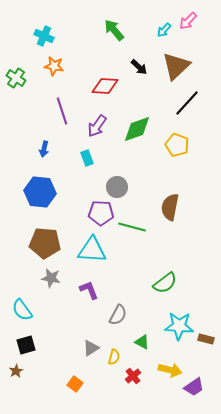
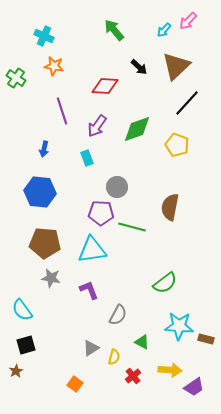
cyan triangle: rotated 12 degrees counterclockwise
yellow arrow: rotated 10 degrees counterclockwise
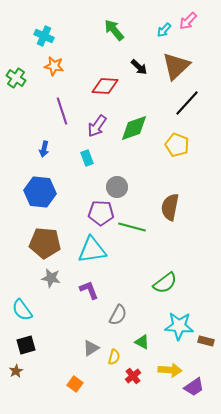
green diamond: moved 3 px left, 1 px up
brown rectangle: moved 2 px down
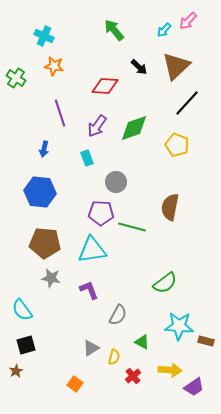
purple line: moved 2 px left, 2 px down
gray circle: moved 1 px left, 5 px up
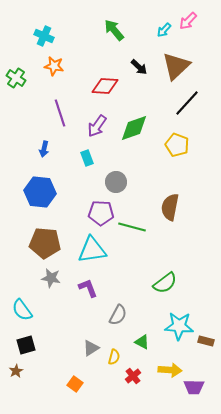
purple L-shape: moved 1 px left, 2 px up
purple trapezoid: rotated 35 degrees clockwise
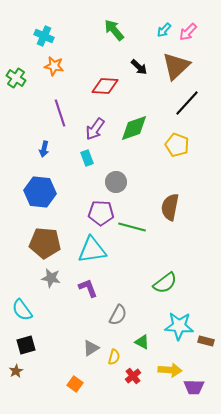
pink arrow: moved 11 px down
purple arrow: moved 2 px left, 3 px down
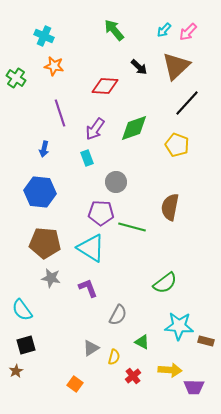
cyan triangle: moved 1 px left, 2 px up; rotated 40 degrees clockwise
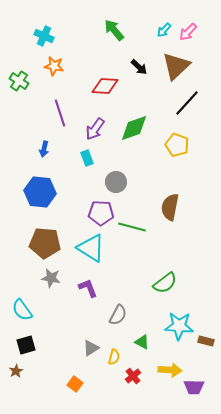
green cross: moved 3 px right, 3 px down
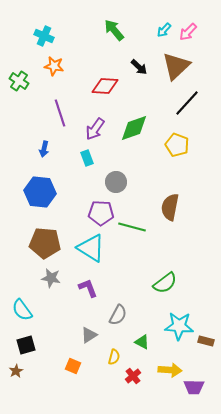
gray triangle: moved 2 px left, 13 px up
orange square: moved 2 px left, 18 px up; rotated 14 degrees counterclockwise
